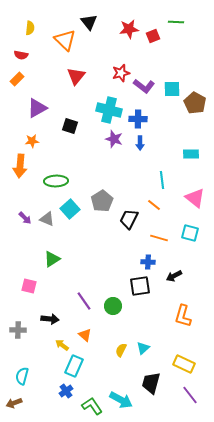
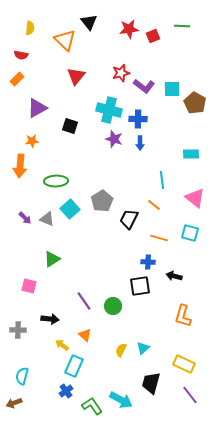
green line at (176, 22): moved 6 px right, 4 px down
black arrow at (174, 276): rotated 42 degrees clockwise
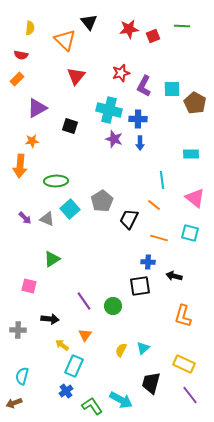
purple L-shape at (144, 86): rotated 80 degrees clockwise
orange triangle at (85, 335): rotated 24 degrees clockwise
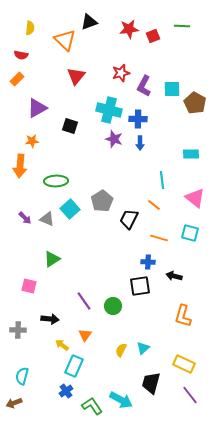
black triangle at (89, 22): rotated 48 degrees clockwise
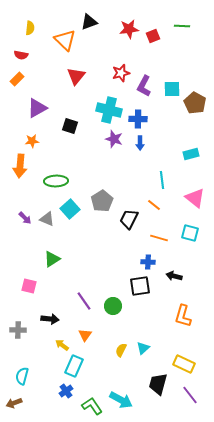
cyan rectangle at (191, 154): rotated 14 degrees counterclockwise
black trapezoid at (151, 383): moved 7 px right, 1 px down
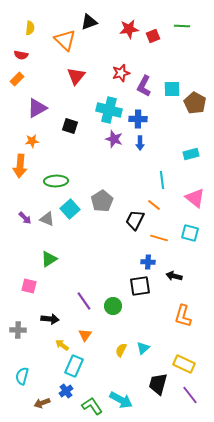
black trapezoid at (129, 219): moved 6 px right, 1 px down
green triangle at (52, 259): moved 3 px left
brown arrow at (14, 403): moved 28 px right
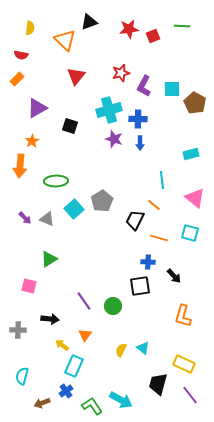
cyan cross at (109, 110): rotated 30 degrees counterclockwise
orange star at (32, 141): rotated 24 degrees counterclockwise
cyan square at (70, 209): moved 4 px right
black arrow at (174, 276): rotated 147 degrees counterclockwise
cyan triangle at (143, 348): rotated 40 degrees counterclockwise
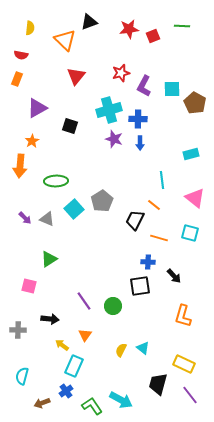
orange rectangle at (17, 79): rotated 24 degrees counterclockwise
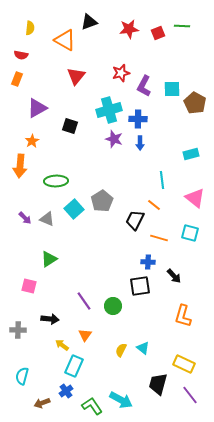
red square at (153, 36): moved 5 px right, 3 px up
orange triangle at (65, 40): rotated 15 degrees counterclockwise
